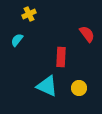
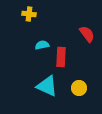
yellow cross: rotated 32 degrees clockwise
cyan semicircle: moved 25 px right, 5 px down; rotated 40 degrees clockwise
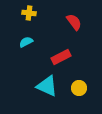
yellow cross: moved 1 px up
red semicircle: moved 13 px left, 12 px up
cyan semicircle: moved 16 px left, 3 px up; rotated 16 degrees counterclockwise
red rectangle: rotated 60 degrees clockwise
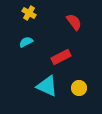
yellow cross: rotated 24 degrees clockwise
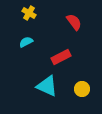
yellow circle: moved 3 px right, 1 px down
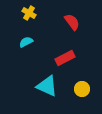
red semicircle: moved 2 px left
red rectangle: moved 4 px right, 1 px down
